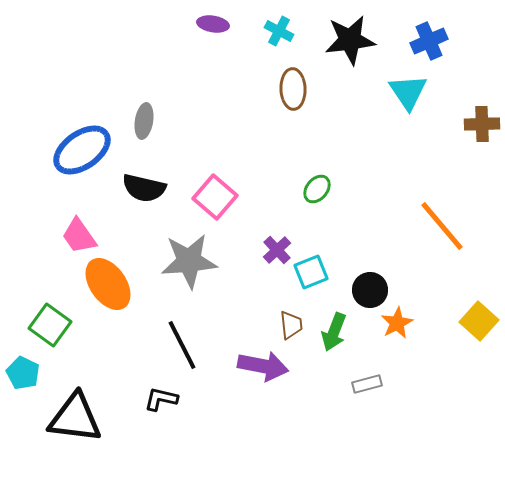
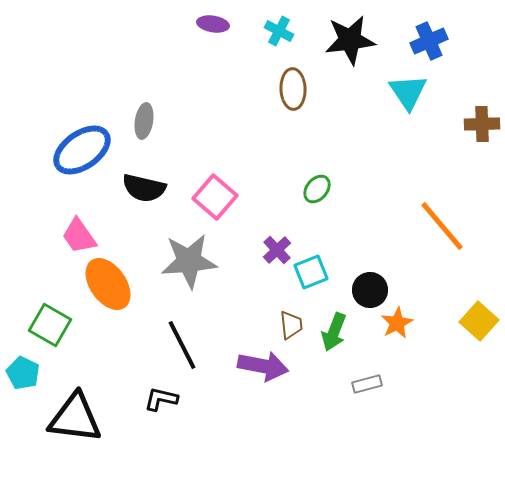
green square: rotated 6 degrees counterclockwise
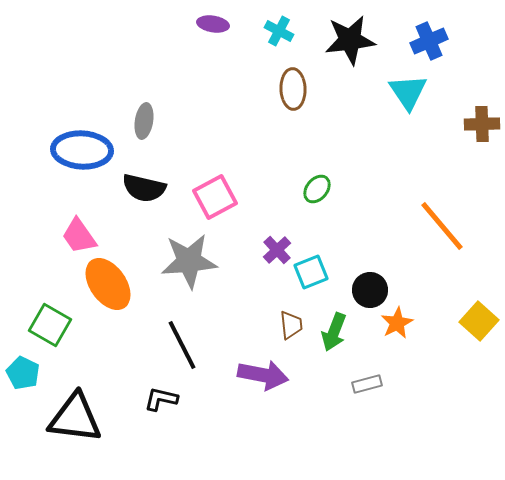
blue ellipse: rotated 38 degrees clockwise
pink square: rotated 21 degrees clockwise
purple arrow: moved 9 px down
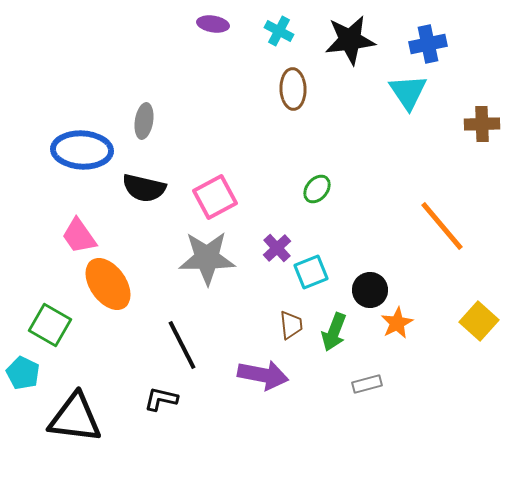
blue cross: moved 1 px left, 3 px down; rotated 12 degrees clockwise
purple cross: moved 2 px up
gray star: moved 18 px right, 3 px up; rotated 4 degrees clockwise
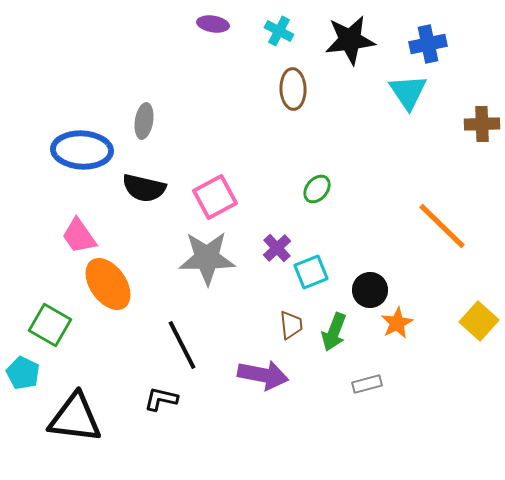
orange line: rotated 6 degrees counterclockwise
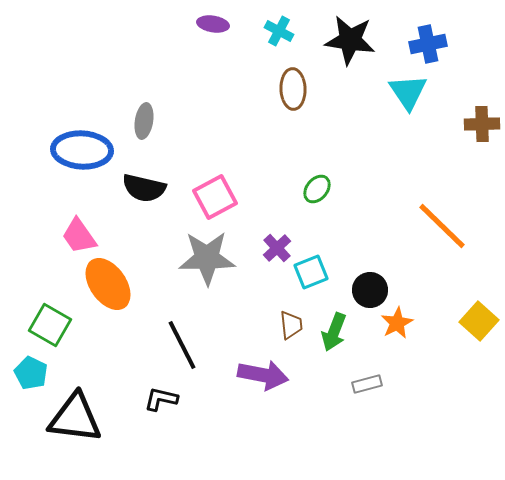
black star: rotated 15 degrees clockwise
cyan pentagon: moved 8 px right
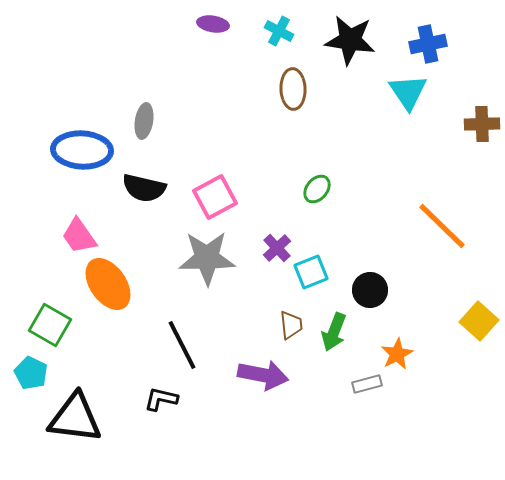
orange star: moved 31 px down
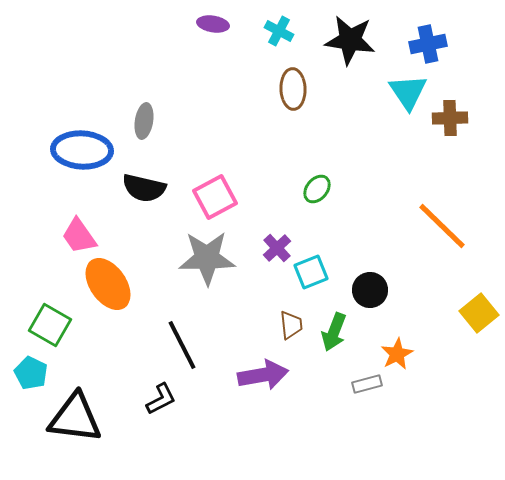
brown cross: moved 32 px left, 6 px up
yellow square: moved 8 px up; rotated 9 degrees clockwise
purple arrow: rotated 21 degrees counterclockwise
black L-shape: rotated 140 degrees clockwise
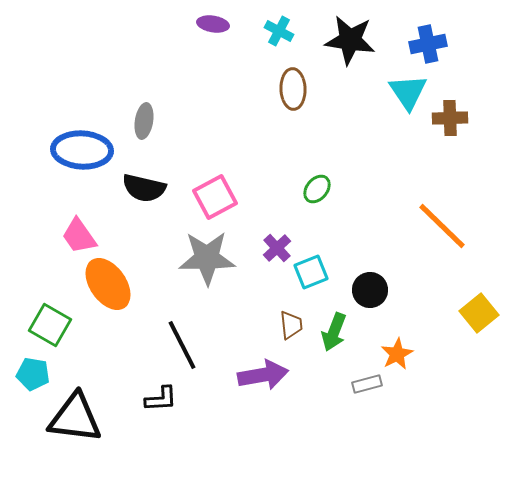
cyan pentagon: moved 2 px right, 1 px down; rotated 16 degrees counterclockwise
black L-shape: rotated 24 degrees clockwise
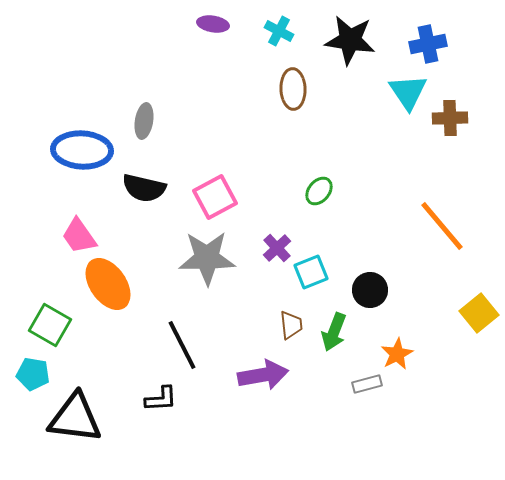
green ellipse: moved 2 px right, 2 px down
orange line: rotated 6 degrees clockwise
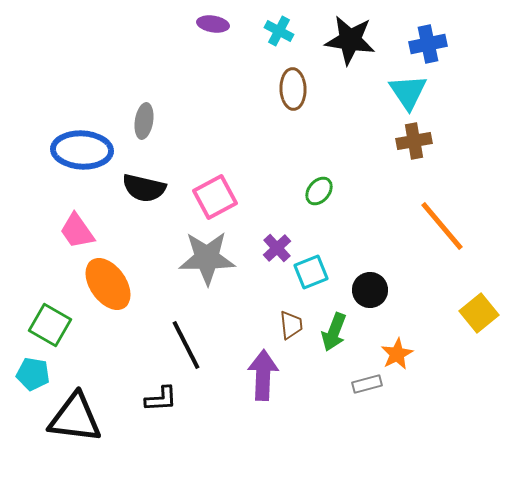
brown cross: moved 36 px left, 23 px down; rotated 8 degrees counterclockwise
pink trapezoid: moved 2 px left, 5 px up
black line: moved 4 px right
purple arrow: rotated 78 degrees counterclockwise
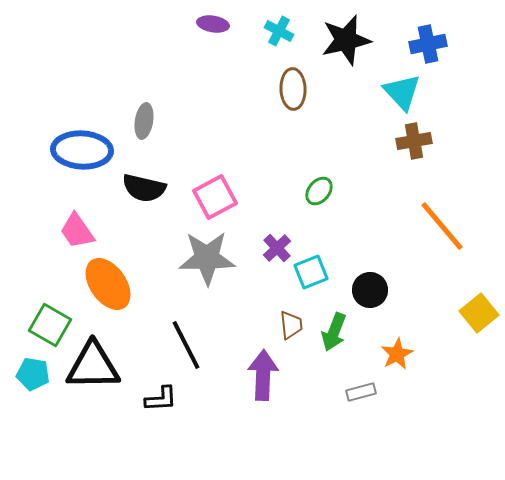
black star: moved 4 px left; rotated 21 degrees counterclockwise
cyan triangle: moved 6 px left; rotated 9 degrees counterclockwise
gray rectangle: moved 6 px left, 8 px down
black triangle: moved 18 px right, 52 px up; rotated 8 degrees counterclockwise
